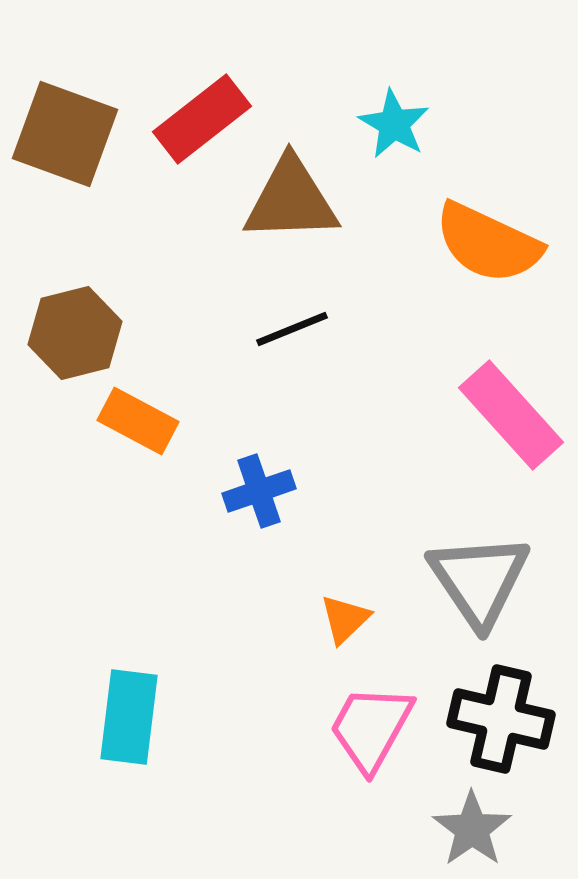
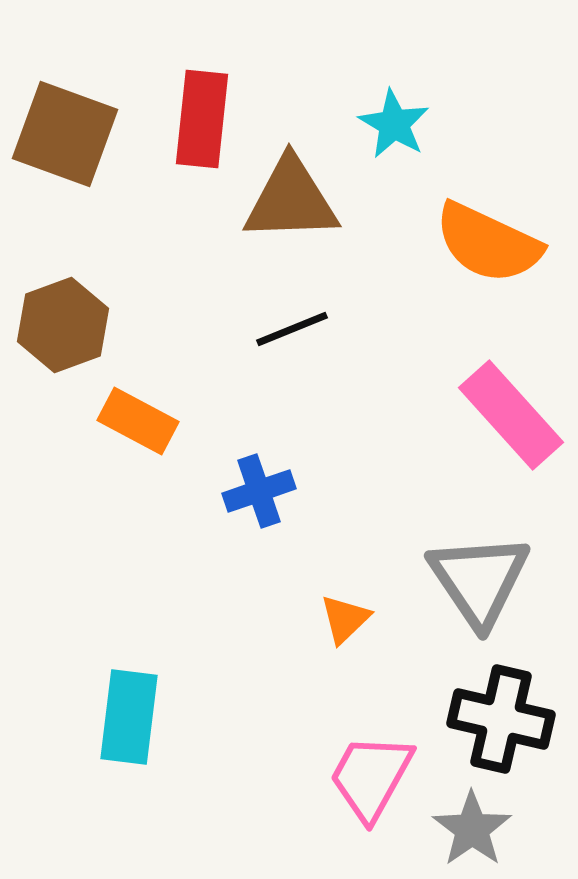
red rectangle: rotated 46 degrees counterclockwise
brown hexagon: moved 12 px left, 8 px up; rotated 6 degrees counterclockwise
pink trapezoid: moved 49 px down
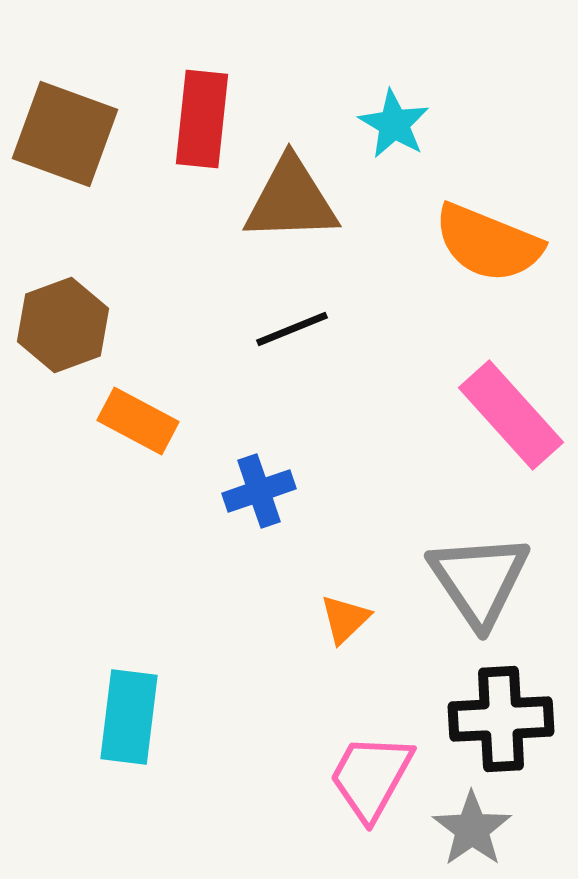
orange semicircle: rotated 3 degrees counterclockwise
black cross: rotated 16 degrees counterclockwise
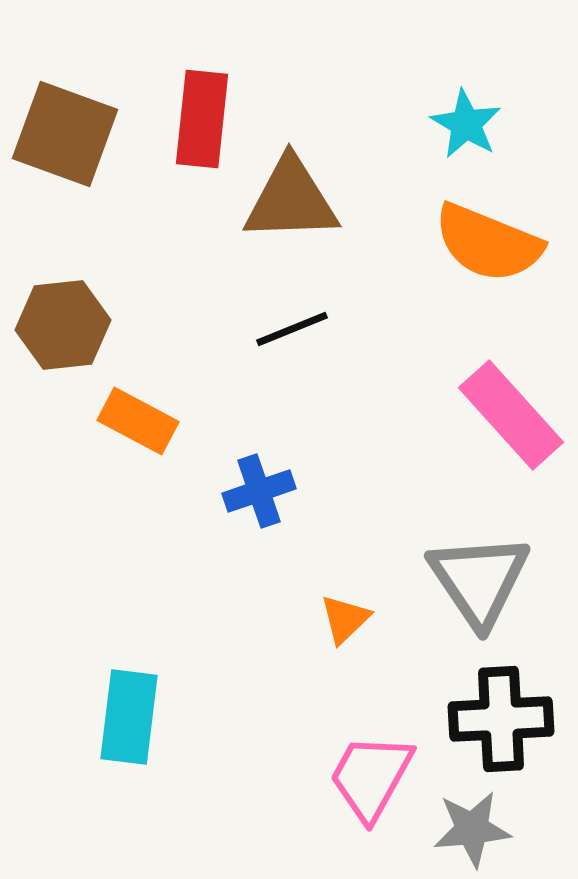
cyan star: moved 72 px right
brown hexagon: rotated 14 degrees clockwise
gray star: rotated 30 degrees clockwise
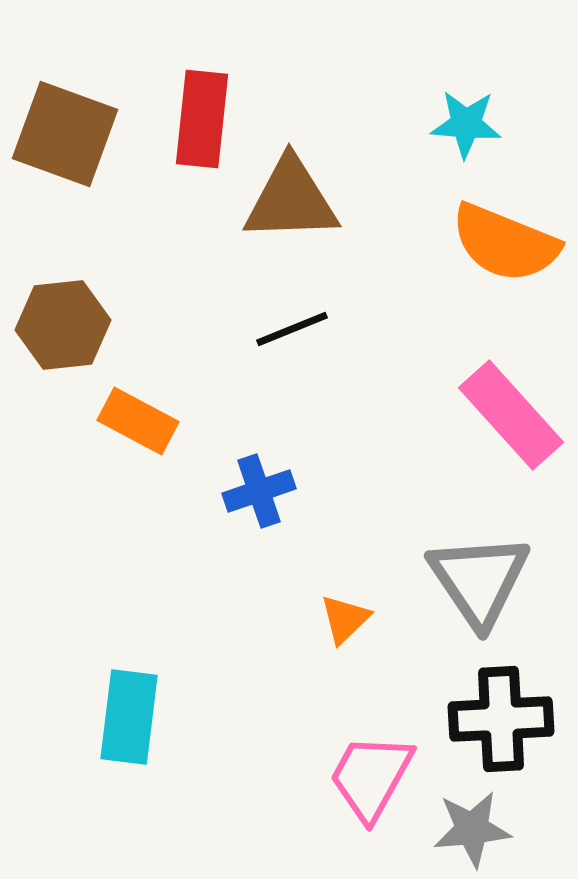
cyan star: rotated 26 degrees counterclockwise
orange semicircle: moved 17 px right
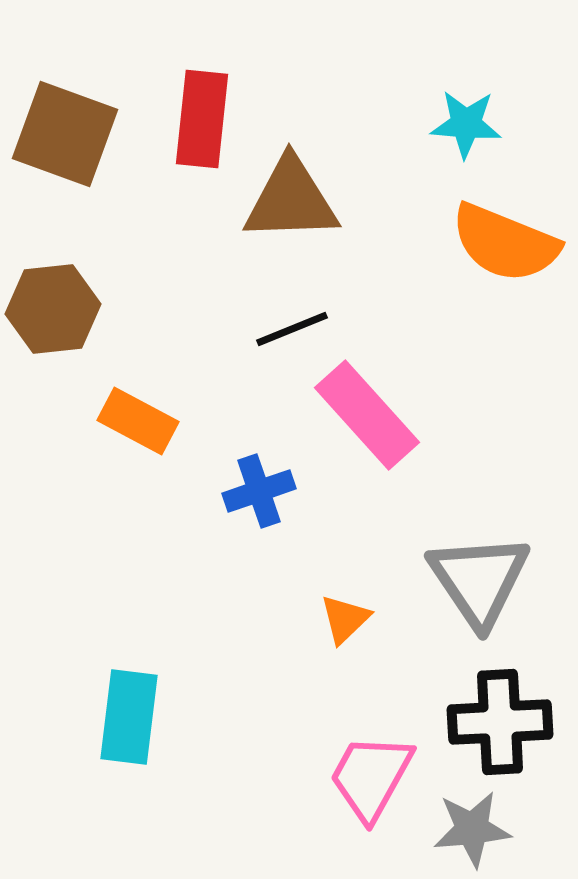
brown hexagon: moved 10 px left, 16 px up
pink rectangle: moved 144 px left
black cross: moved 1 px left, 3 px down
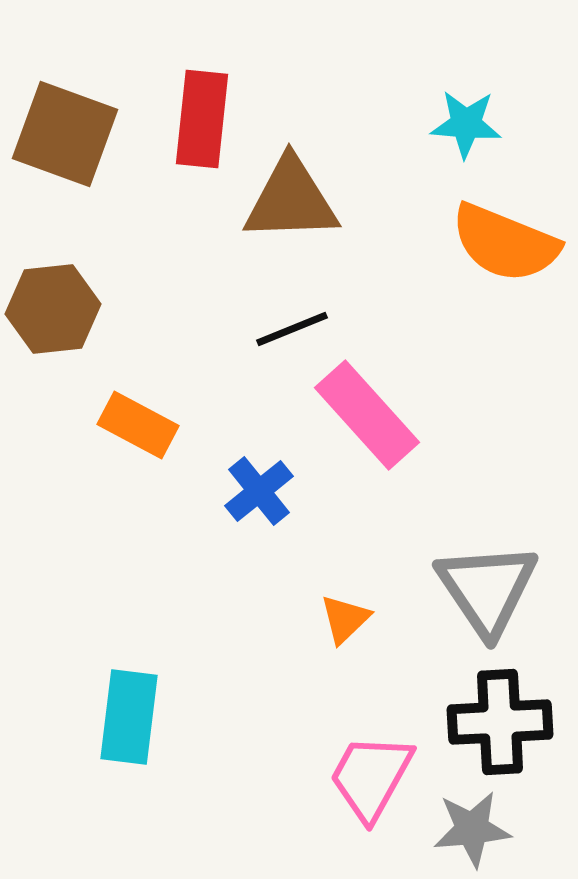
orange rectangle: moved 4 px down
blue cross: rotated 20 degrees counterclockwise
gray triangle: moved 8 px right, 9 px down
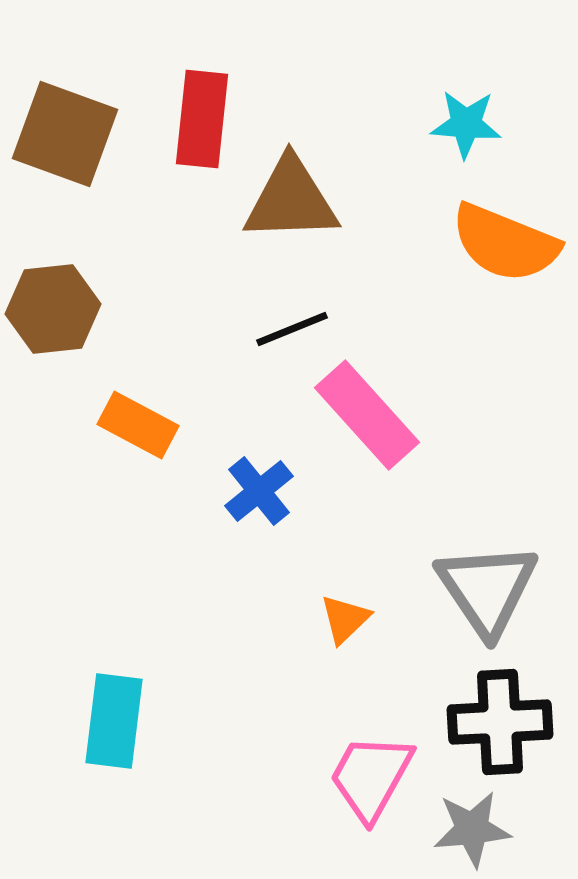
cyan rectangle: moved 15 px left, 4 px down
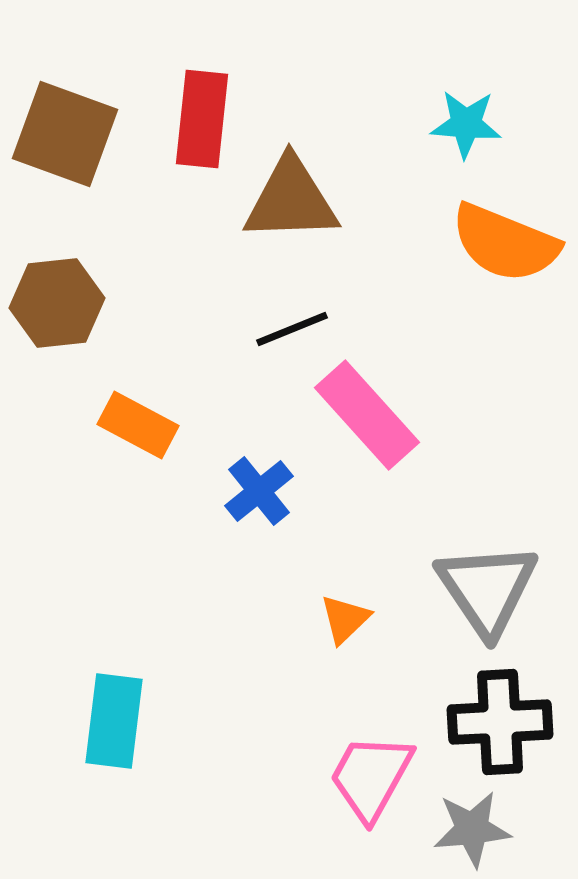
brown hexagon: moved 4 px right, 6 px up
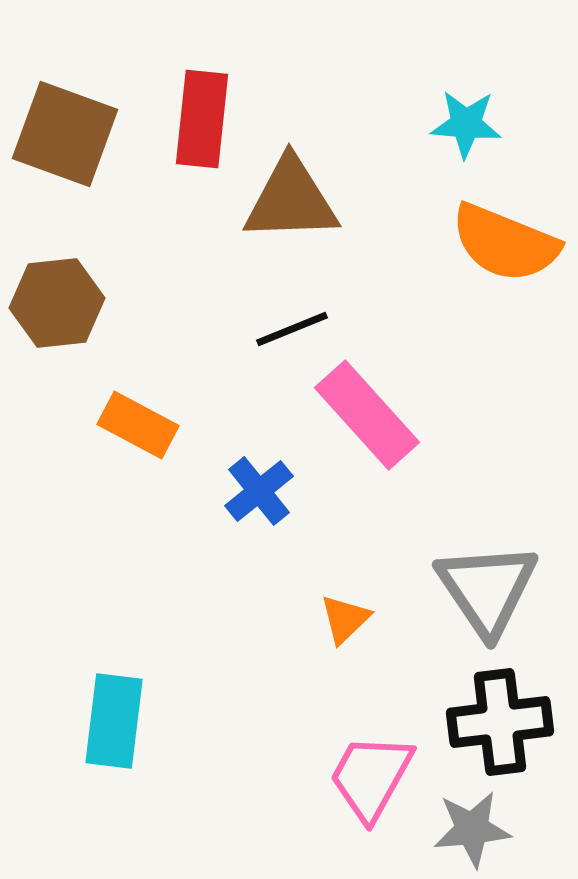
black cross: rotated 4 degrees counterclockwise
